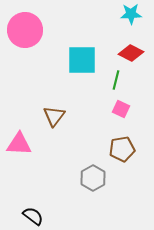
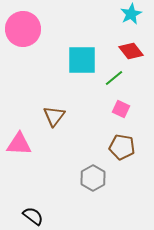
cyan star: rotated 25 degrees counterclockwise
pink circle: moved 2 px left, 1 px up
red diamond: moved 2 px up; rotated 25 degrees clockwise
green line: moved 2 px left, 2 px up; rotated 36 degrees clockwise
brown pentagon: moved 2 px up; rotated 20 degrees clockwise
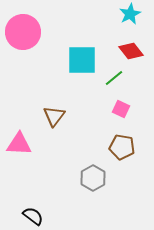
cyan star: moved 1 px left
pink circle: moved 3 px down
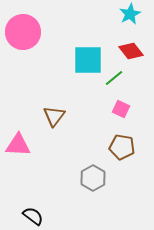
cyan square: moved 6 px right
pink triangle: moved 1 px left, 1 px down
